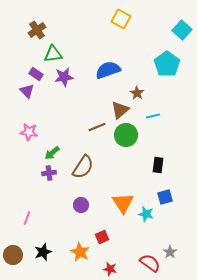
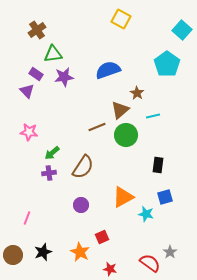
orange triangle: moved 6 px up; rotated 35 degrees clockwise
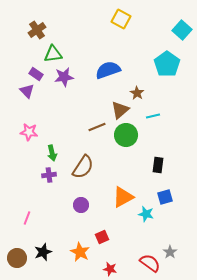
green arrow: rotated 63 degrees counterclockwise
purple cross: moved 2 px down
brown circle: moved 4 px right, 3 px down
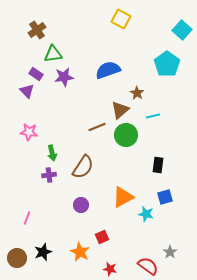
red semicircle: moved 2 px left, 3 px down
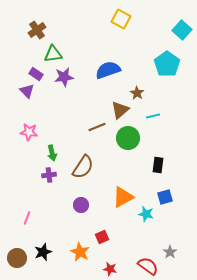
green circle: moved 2 px right, 3 px down
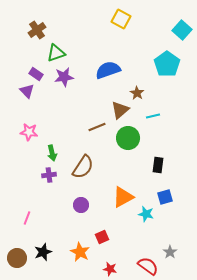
green triangle: moved 3 px right, 1 px up; rotated 12 degrees counterclockwise
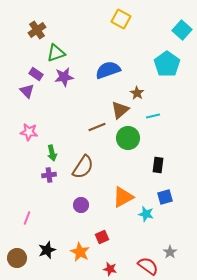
black star: moved 4 px right, 2 px up
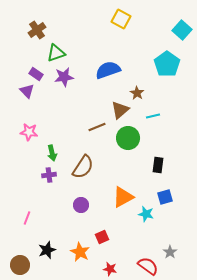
brown circle: moved 3 px right, 7 px down
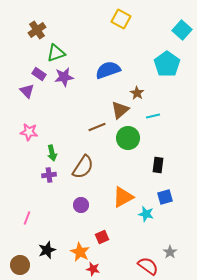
purple rectangle: moved 3 px right
red star: moved 17 px left
